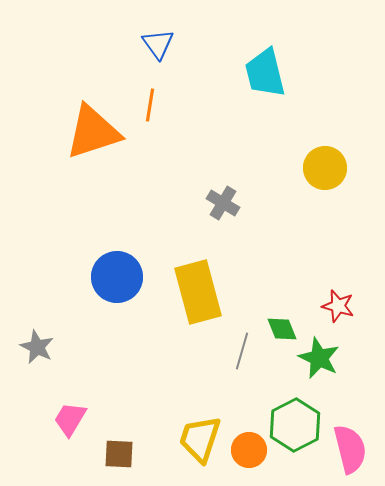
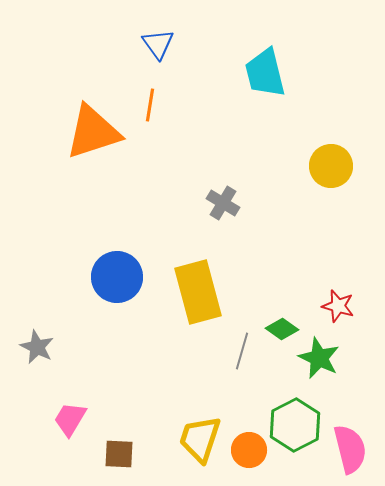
yellow circle: moved 6 px right, 2 px up
green diamond: rotated 32 degrees counterclockwise
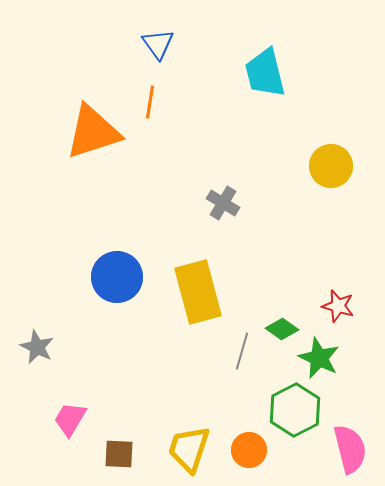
orange line: moved 3 px up
green hexagon: moved 15 px up
yellow trapezoid: moved 11 px left, 10 px down
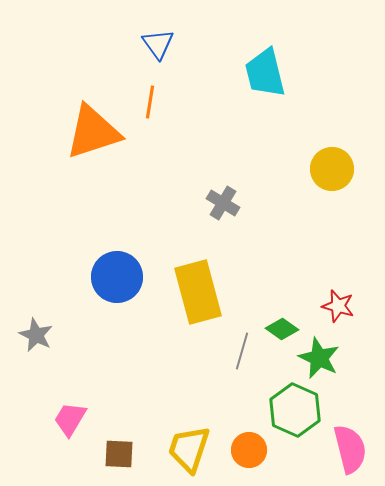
yellow circle: moved 1 px right, 3 px down
gray star: moved 1 px left, 12 px up
green hexagon: rotated 9 degrees counterclockwise
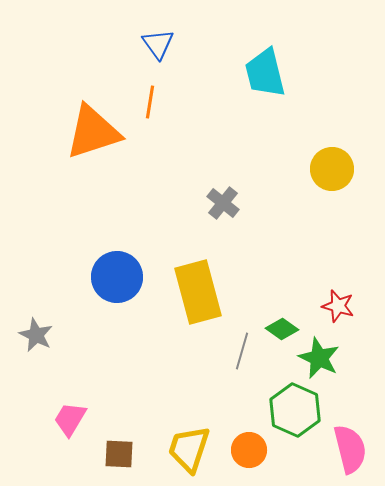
gray cross: rotated 8 degrees clockwise
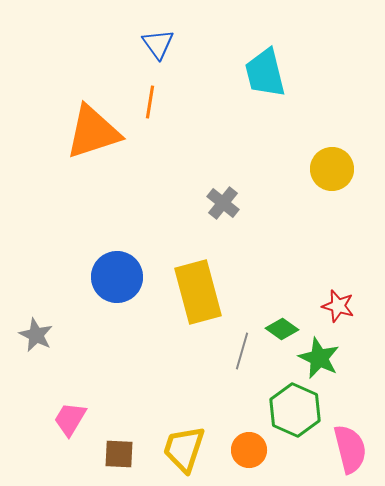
yellow trapezoid: moved 5 px left
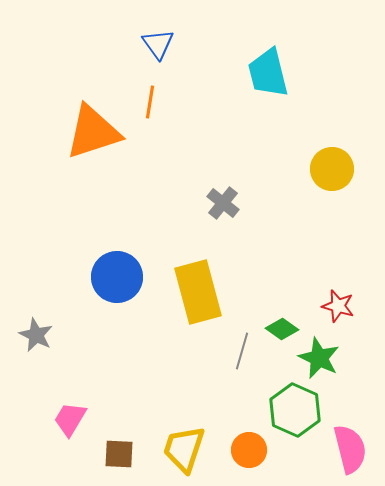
cyan trapezoid: moved 3 px right
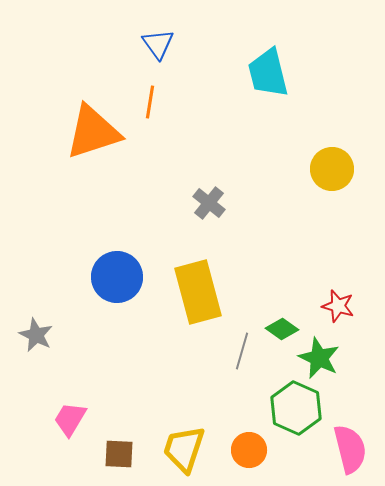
gray cross: moved 14 px left
green hexagon: moved 1 px right, 2 px up
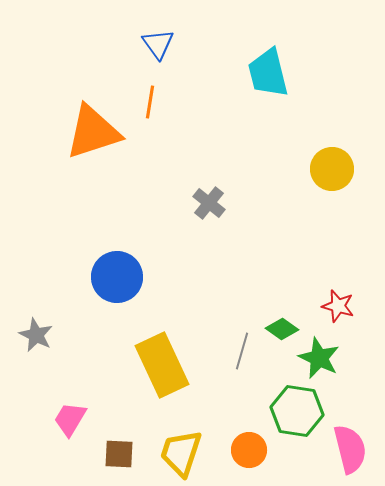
yellow rectangle: moved 36 px left, 73 px down; rotated 10 degrees counterclockwise
green hexagon: moved 1 px right, 3 px down; rotated 15 degrees counterclockwise
yellow trapezoid: moved 3 px left, 4 px down
